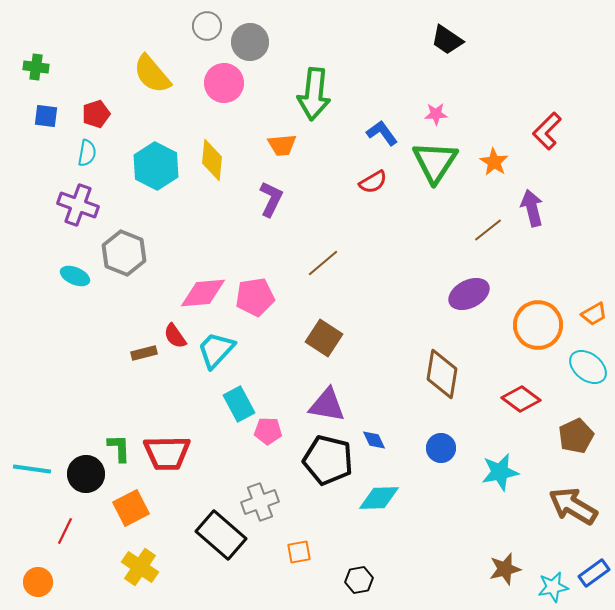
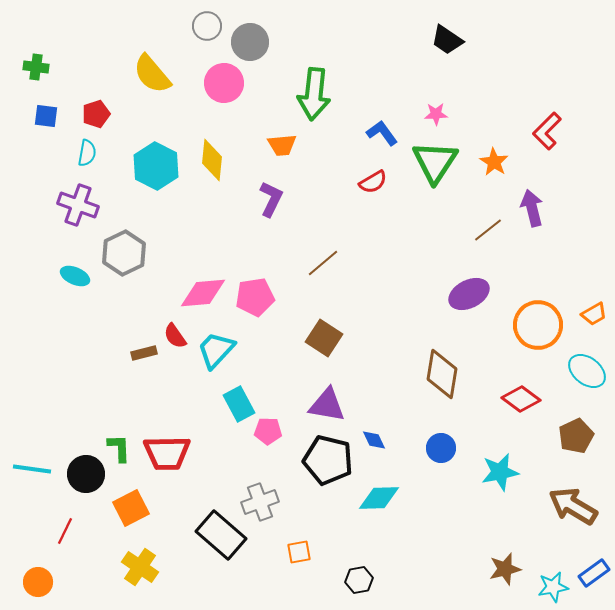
gray hexagon at (124, 253): rotated 12 degrees clockwise
cyan ellipse at (588, 367): moved 1 px left, 4 px down
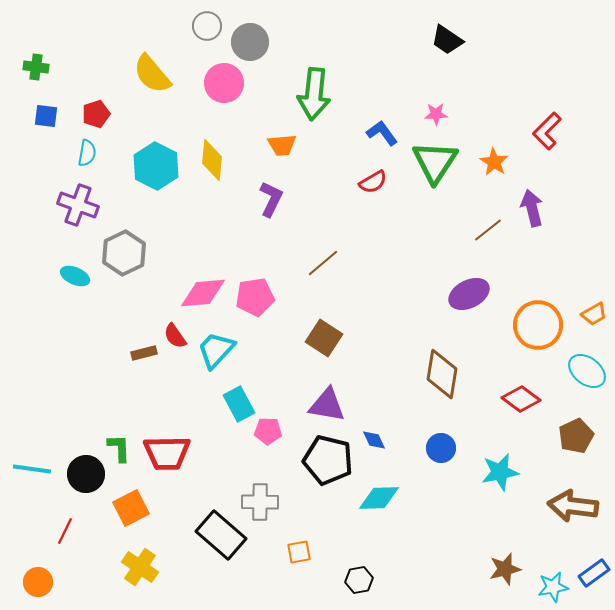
gray cross at (260, 502): rotated 21 degrees clockwise
brown arrow at (573, 506): rotated 24 degrees counterclockwise
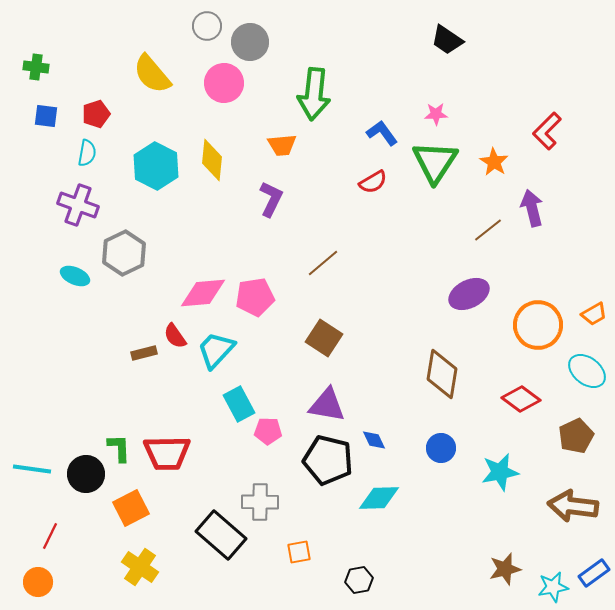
red line at (65, 531): moved 15 px left, 5 px down
